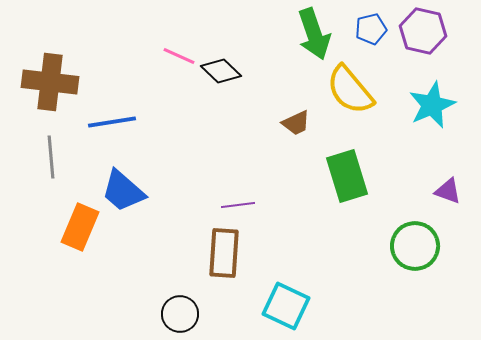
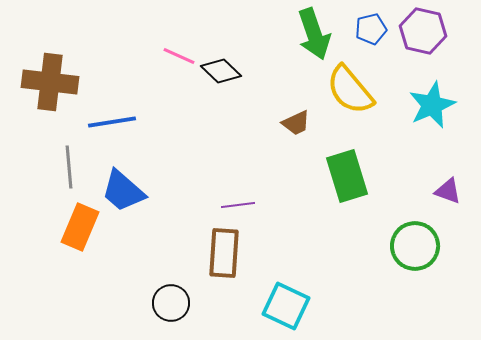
gray line: moved 18 px right, 10 px down
black circle: moved 9 px left, 11 px up
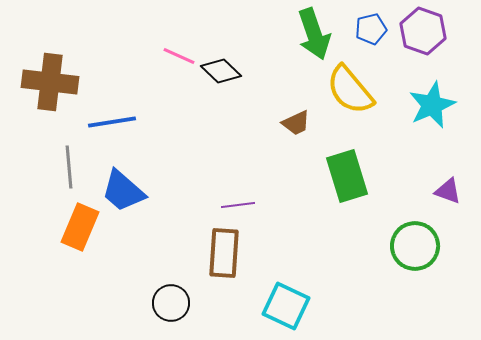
purple hexagon: rotated 6 degrees clockwise
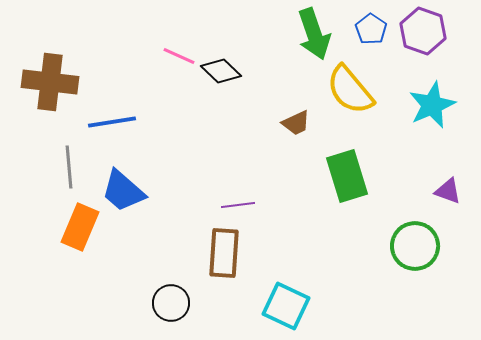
blue pentagon: rotated 24 degrees counterclockwise
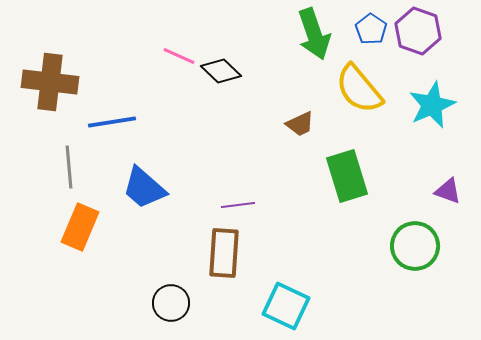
purple hexagon: moved 5 px left
yellow semicircle: moved 9 px right, 1 px up
brown trapezoid: moved 4 px right, 1 px down
blue trapezoid: moved 21 px right, 3 px up
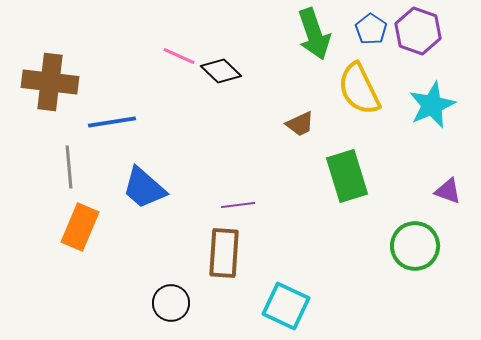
yellow semicircle: rotated 14 degrees clockwise
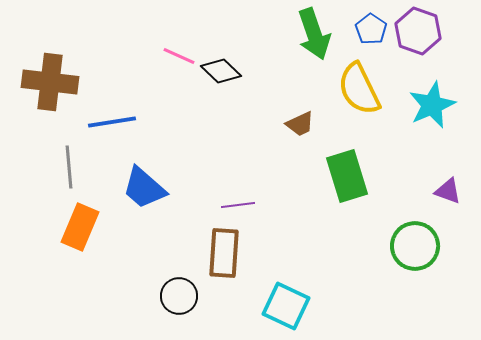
black circle: moved 8 px right, 7 px up
